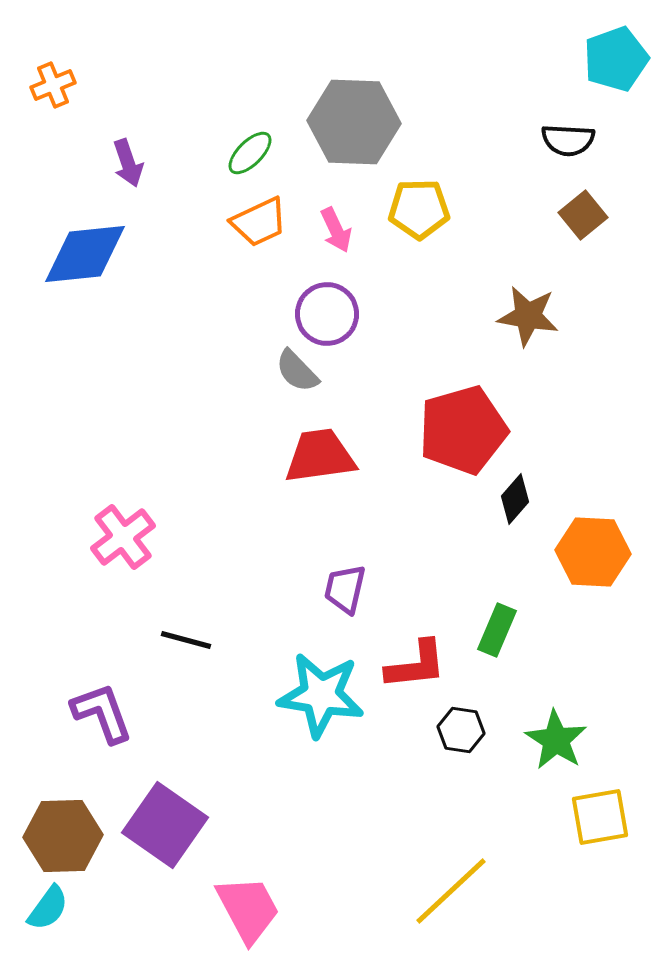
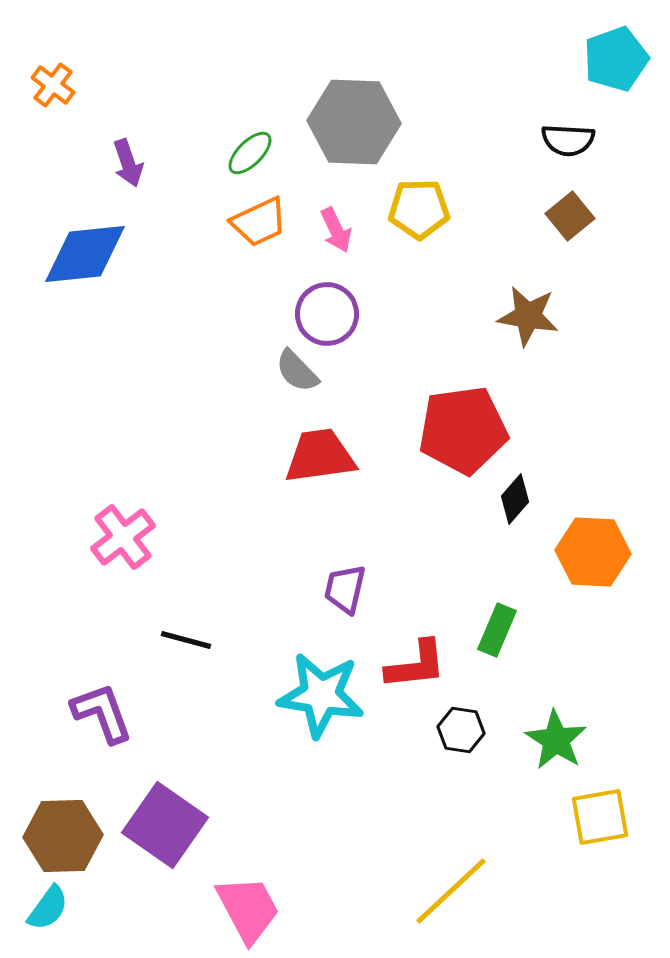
orange cross: rotated 30 degrees counterclockwise
brown square: moved 13 px left, 1 px down
red pentagon: rotated 8 degrees clockwise
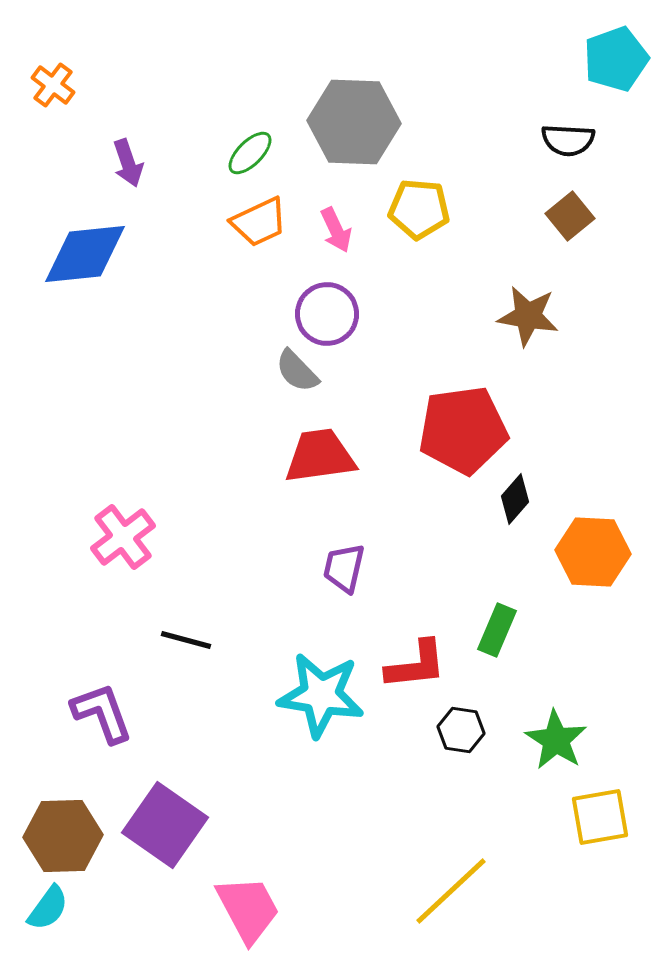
yellow pentagon: rotated 6 degrees clockwise
purple trapezoid: moved 1 px left, 21 px up
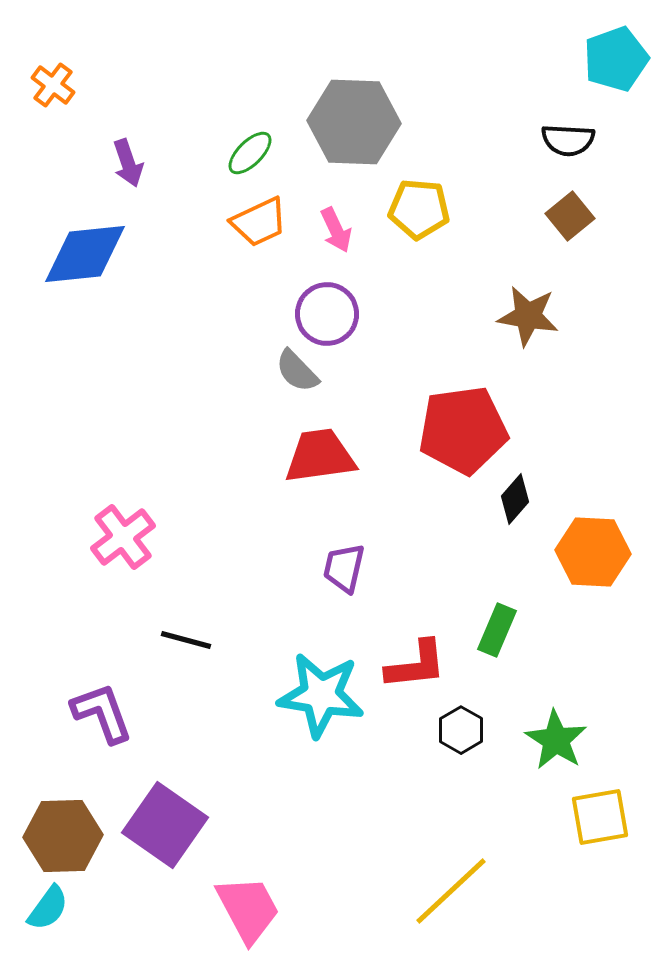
black hexagon: rotated 21 degrees clockwise
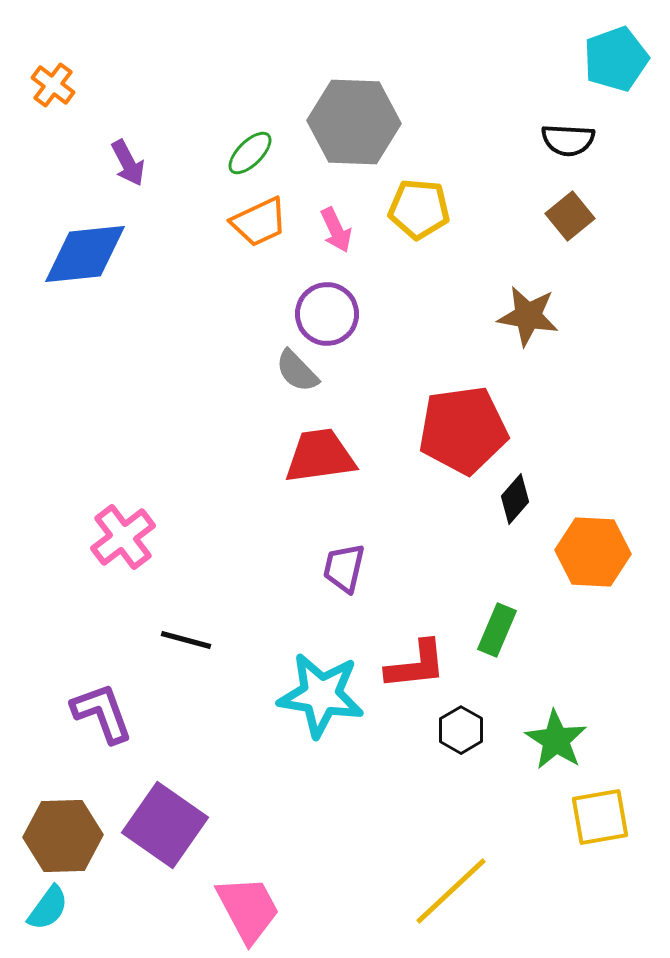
purple arrow: rotated 9 degrees counterclockwise
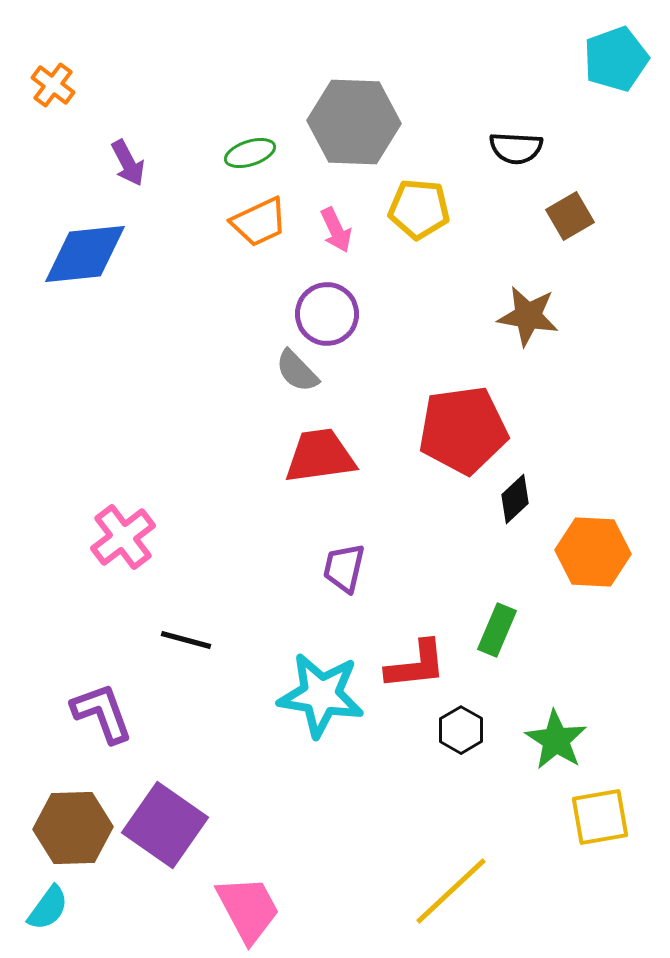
black semicircle: moved 52 px left, 8 px down
green ellipse: rotated 27 degrees clockwise
brown square: rotated 9 degrees clockwise
black diamond: rotated 6 degrees clockwise
brown hexagon: moved 10 px right, 8 px up
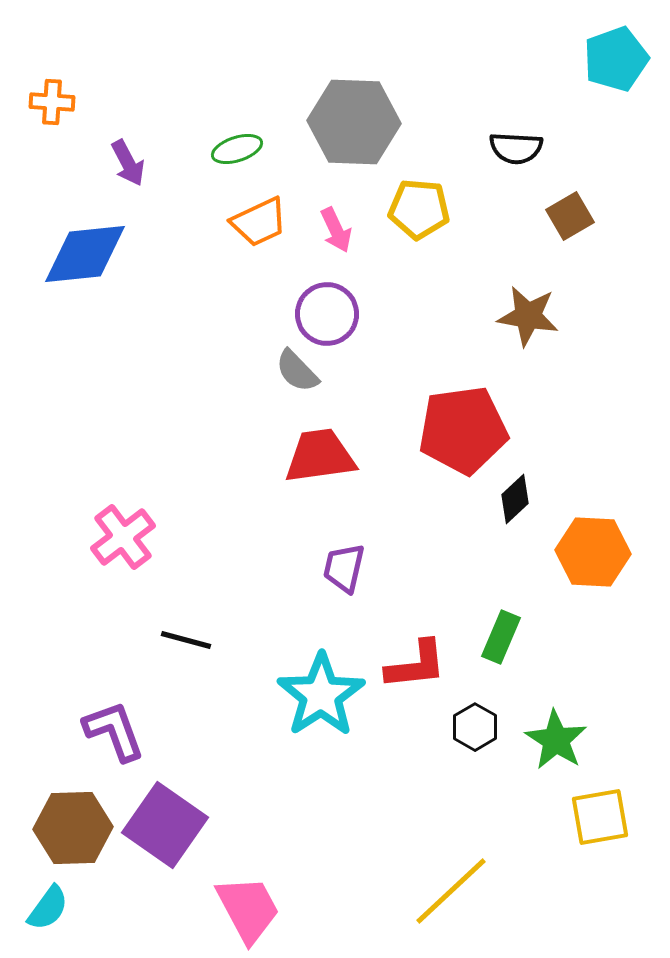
orange cross: moved 1 px left, 17 px down; rotated 33 degrees counterclockwise
green ellipse: moved 13 px left, 4 px up
green rectangle: moved 4 px right, 7 px down
cyan star: rotated 30 degrees clockwise
purple L-shape: moved 12 px right, 18 px down
black hexagon: moved 14 px right, 3 px up
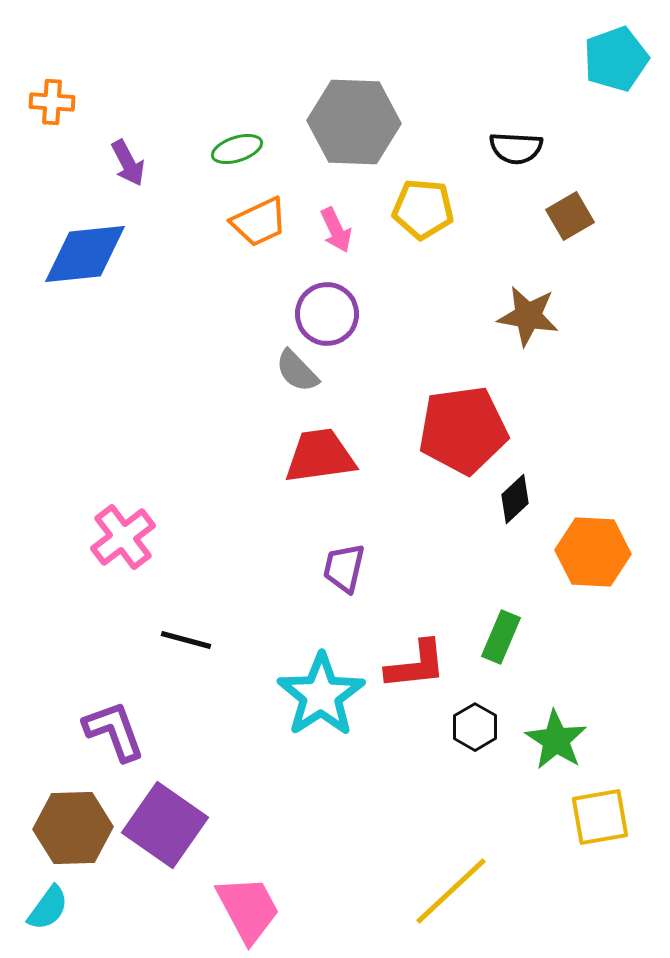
yellow pentagon: moved 4 px right
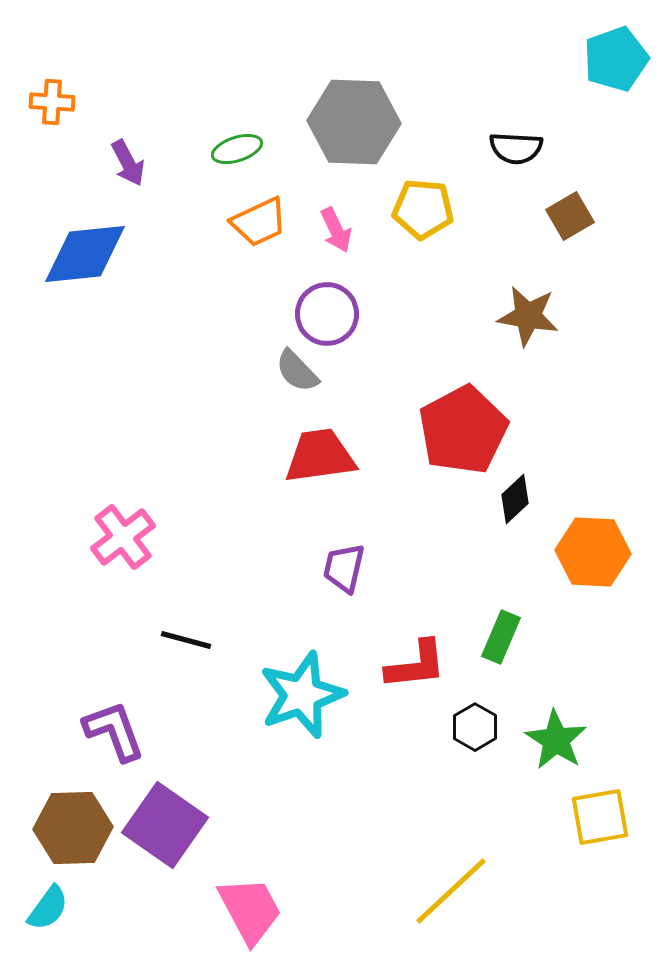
red pentagon: rotated 20 degrees counterclockwise
cyan star: moved 19 px left; rotated 14 degrees clockwise
pink trapezoid: moved 2 px right, 1 px down
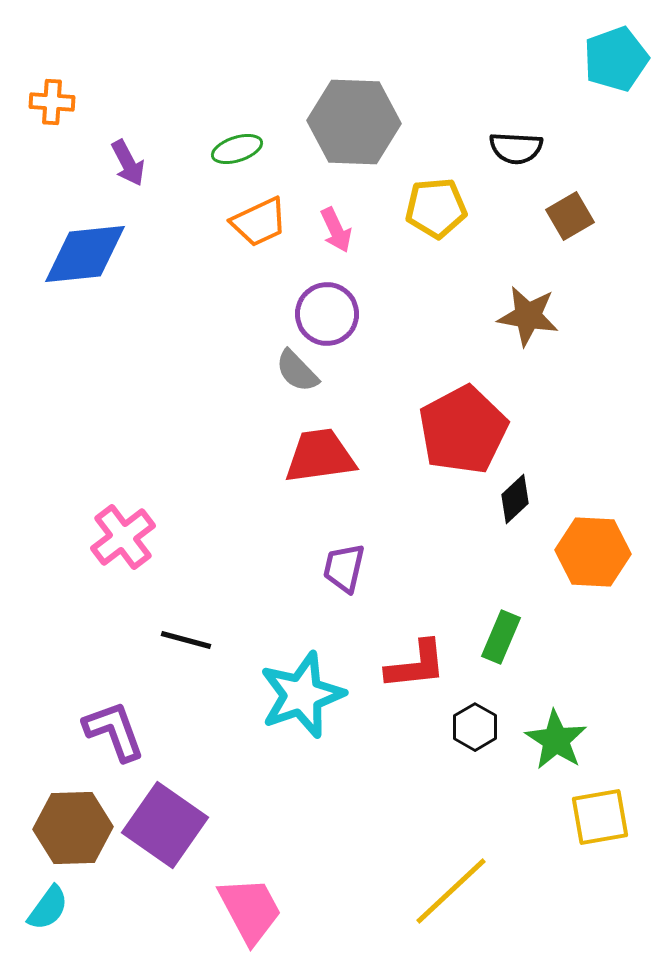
yellow pentagon: moved 13 px right, 1 px up; rotated 10 degrees counterclockwise
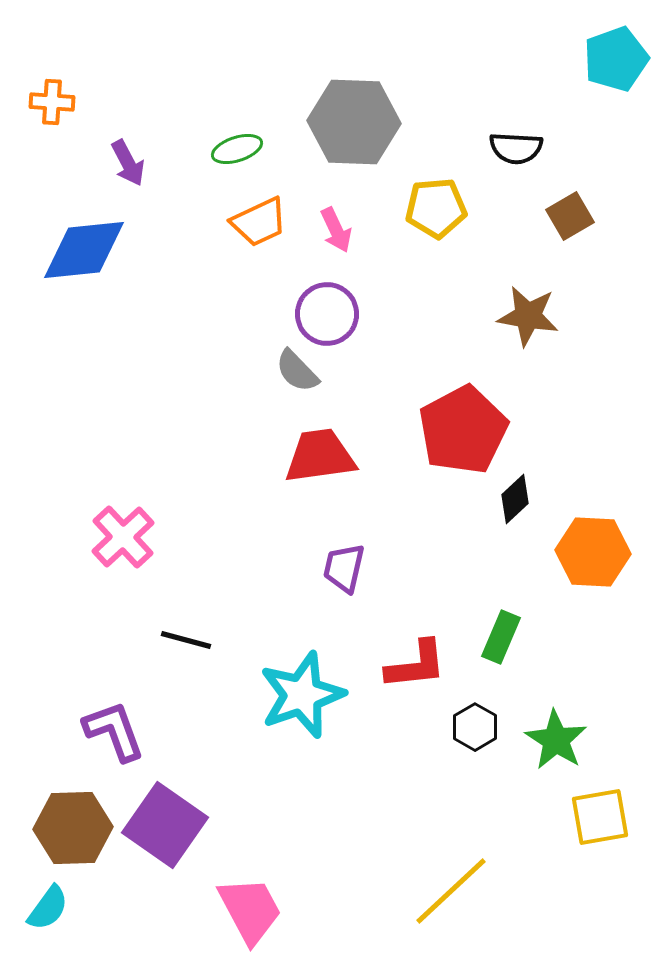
blue diamond: moved 1 px left, 4 px up
pink cross: rotated 6 degrees counterclockwise
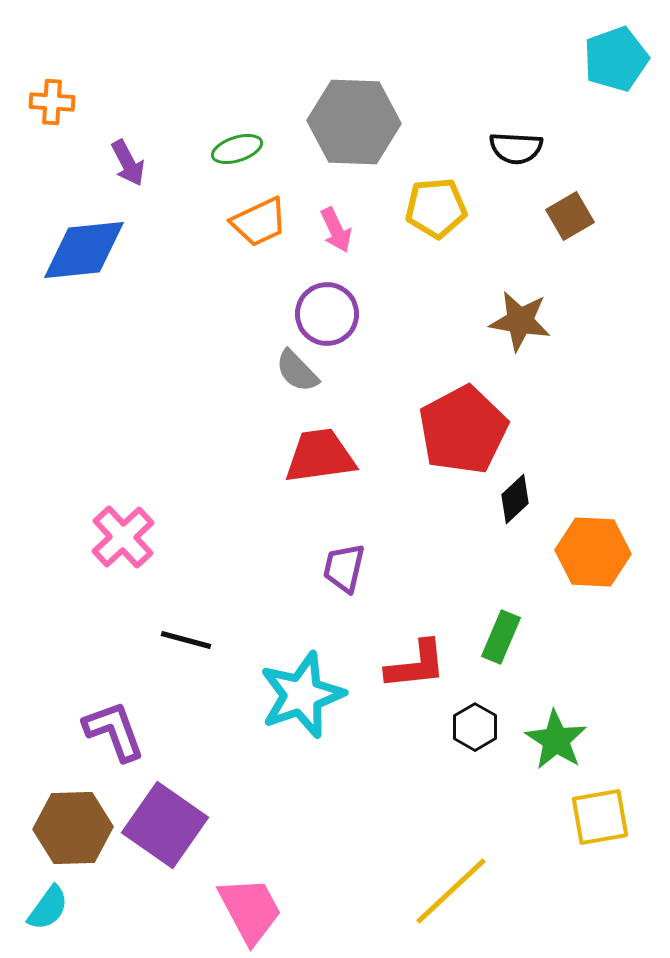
brown star: moved 8 px left, 5 px down
